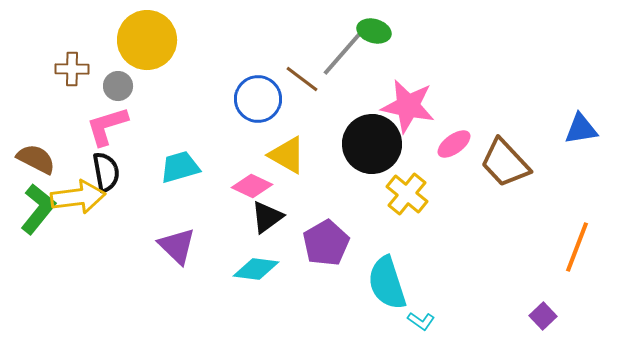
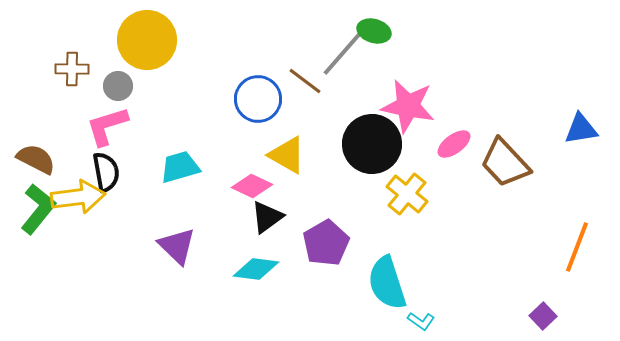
brown line: moved 3 px right, 2 px down
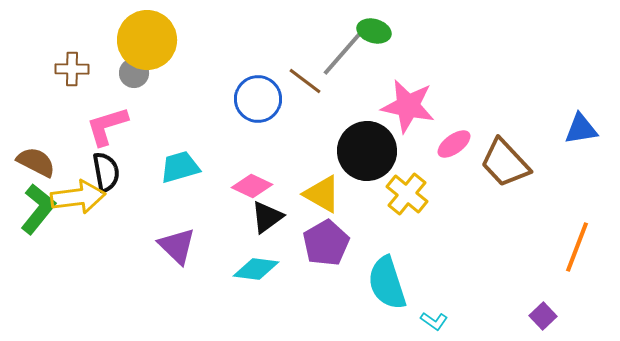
gray circle: moved 16 px right, 13 px up
black circle: moved 5 px left, 7 px down
yellow triangle: moved 35 px right, 39 px down
brown semicircle: moved 3 px down
cyan L-shape: moved 13 px right
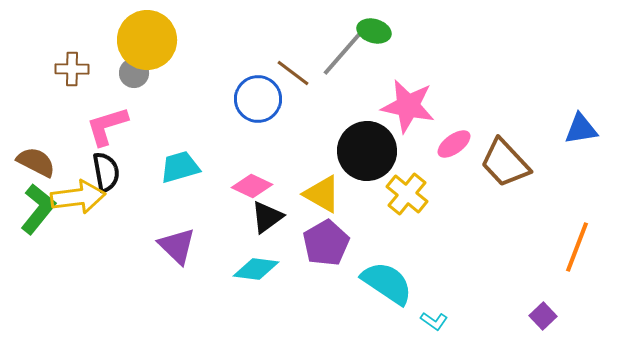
brown line: moved 12 px left, 8 px up
cyan semicircle: rotated 142 degrees clockwise
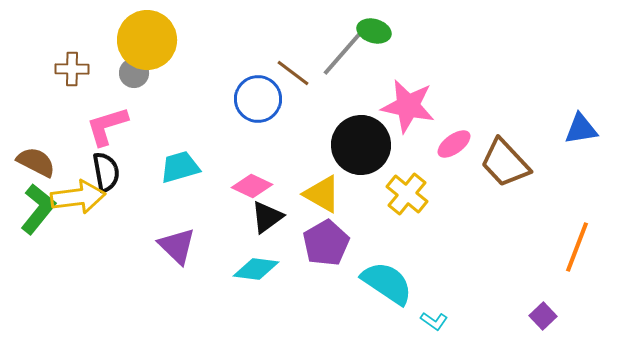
black circle: moved 6 px left, 6 px up
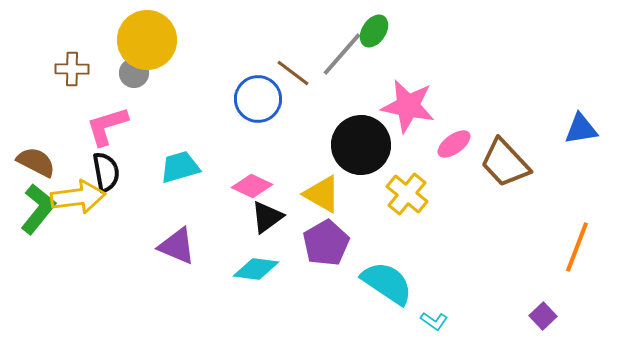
green ellipse: rotated 72 degrees counterclockwise
purple triangle: rotated 21 degrees counterclockwise
